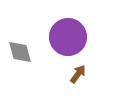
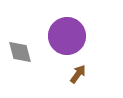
purple circle: moved 1 px left, 1 px up
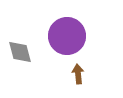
brown arrow: rotated 42 degrees counterclockwise
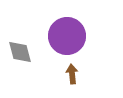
brown arrow: moved 6 px left
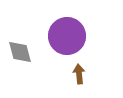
brown arrow: moved 7 px right
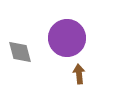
purple circle: moved 2 px down
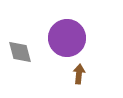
brown arrow: rotated 12 degrees clockwise
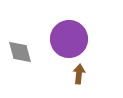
purple circle: moved 2 px right, 1 px down
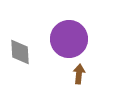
gray diamond: rotated 12 degrees clockwise
